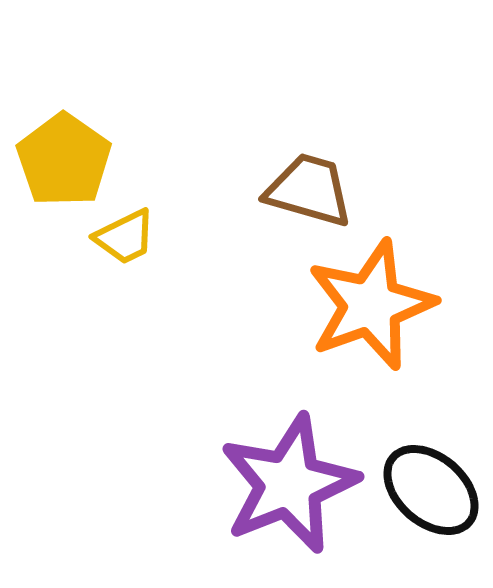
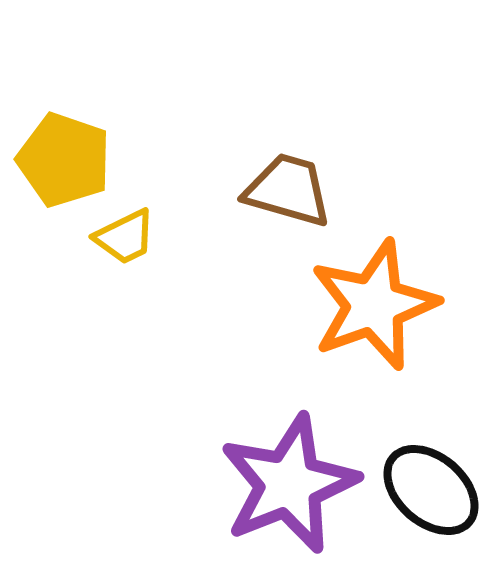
yellow pentagon: rotated 16 degrees counterclockwise
brown trapezoid: moved 21 px left
orange star: moved 3 px right
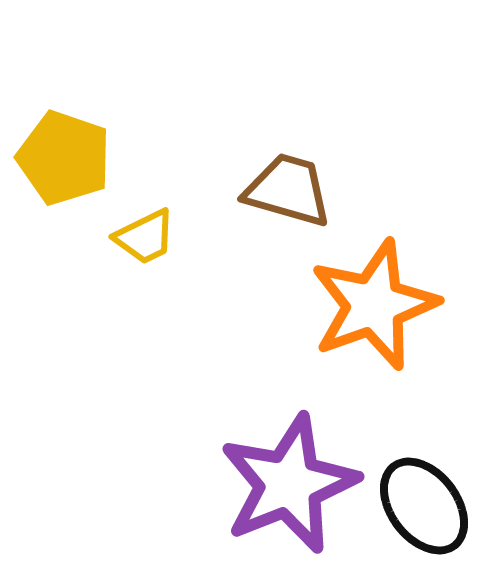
yellow pentagon: moved 2 px up
yellow trapezoid: moved 20 px right
black ellipse: moved 7 px left, 16 px down; rotated 12 degrees clockwise
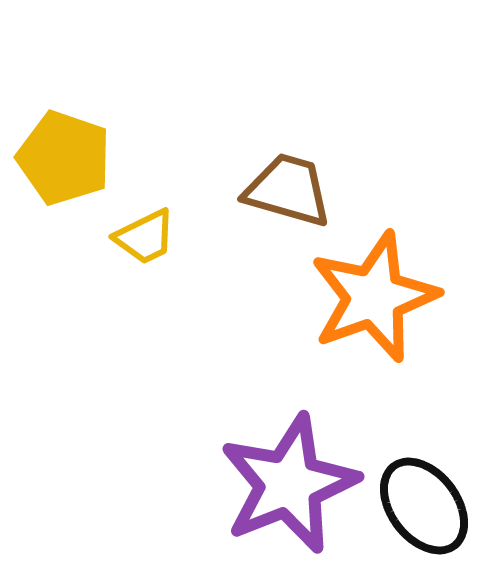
orange star: moved 8 px up
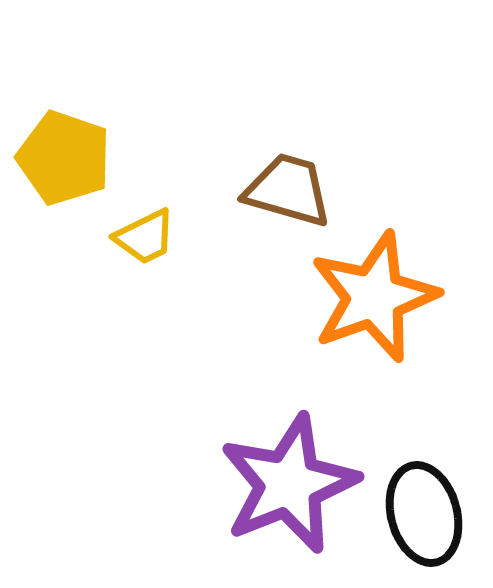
black ellipse: moved 8 px down; rotated 22 degrees clockwise
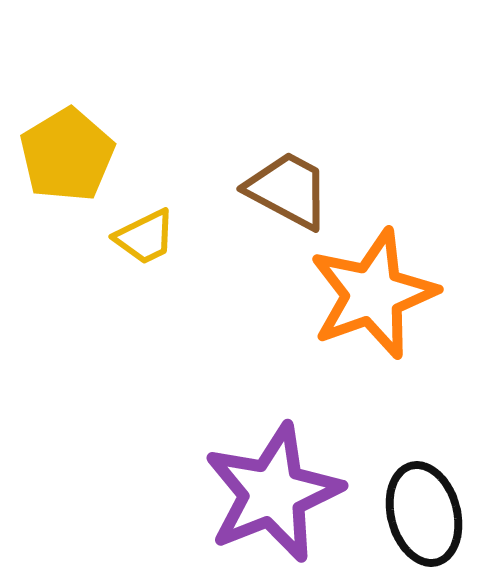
yellow pentagon: moved 3 px right, 3 px up; rotated 22 degrees clockwise
brown trapezoid: rotated 12 degrees clockwise
orange star: moved 1 px left, 3 px up
purple star: moved 16 px left, 9 px down
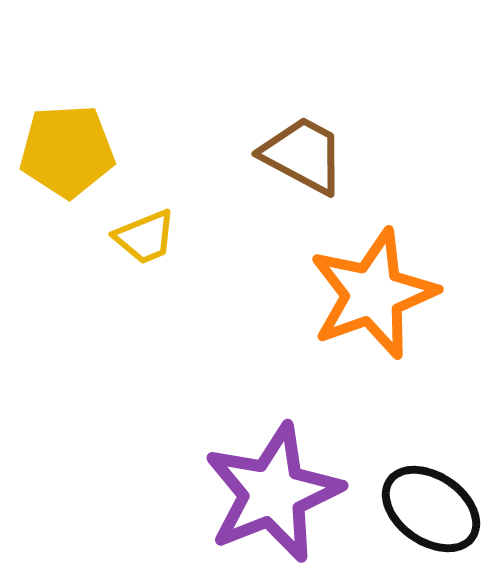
yellow pentagon: moved 4 px up; rotated 28 degrees clockwise
brown trapezoid: moved 15 px right, 35 px up
yellow trapezoid: rotated 4 degrees clockwise
black ellipse: moved 7 px right, 5 px up; rotated 40 degrees counterclockwise
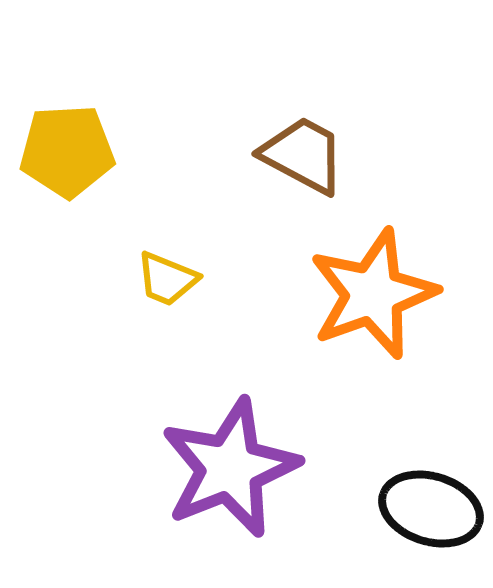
yellow trapezoid: moved 22 px right, 42 px down; rotated 44 degrees clockwise
purple star: moved 43 px left, 25 px up
black ellipse: rotated 18 degrees counterclockwise
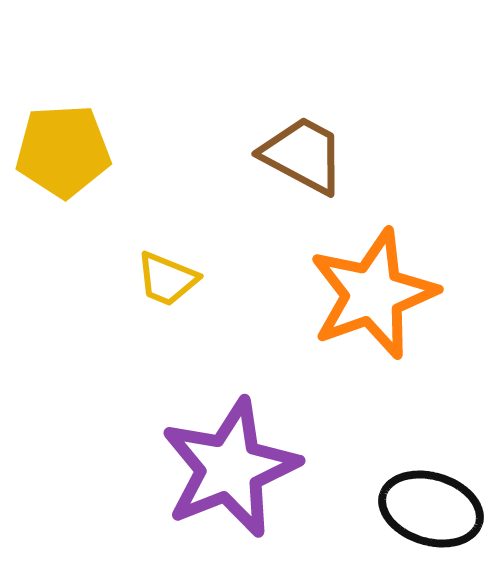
yellow pentagon: moved 4 px left
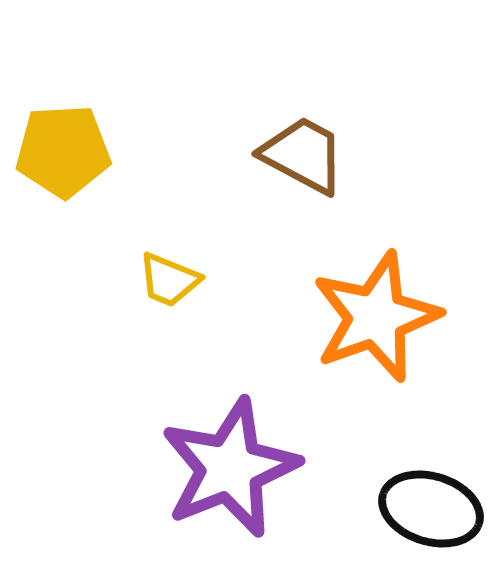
yellow trapezoid: moved 2 px right, 1 px down
orange star: moved 3 px right, 23 px down
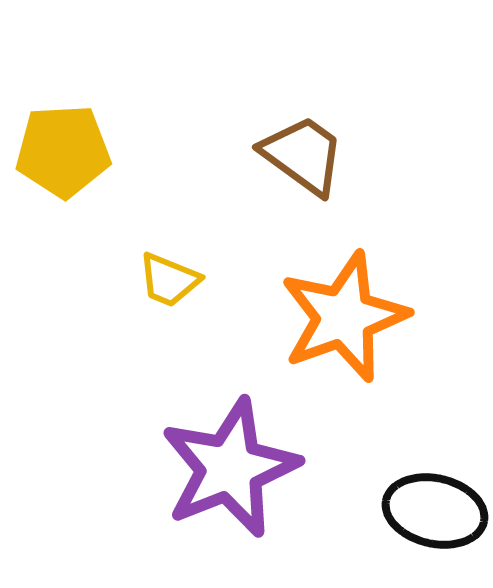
brown trapezoid: rotated 8 degrees clockwise
orange star: moved 32 px left
black ellipse: moved 4 px right, 2 px down; rotated 4 degrees counterclockwise
